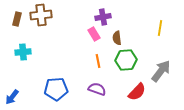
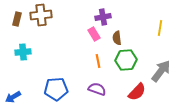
blue arrow: moved 1 px right; rotated 21 degrees clockwise
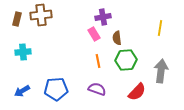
gray arrow: rotated 30 degrees counterclockwise
blue arrow: moved 9 px right, 6 px up
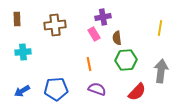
brown cross: moved 14 px right, 10 px down
brown rectangle: rotated 16 degrees counterclockwise
orange line: moved 9 px left, 3 px down
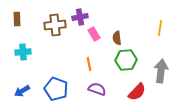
purple cross: moved 23 px left
blue pentagon: rotated 25 degrees clockwise
